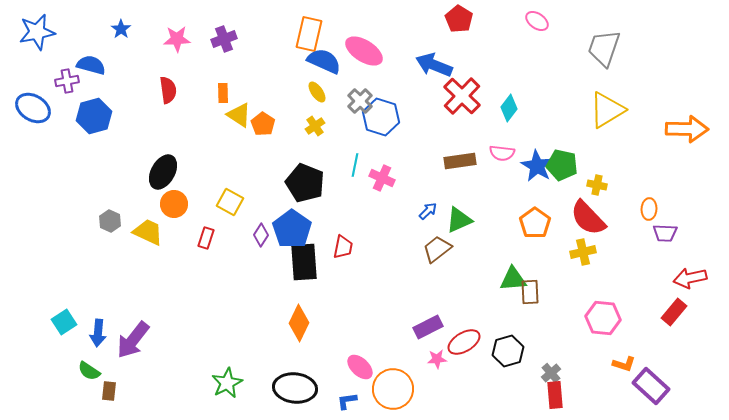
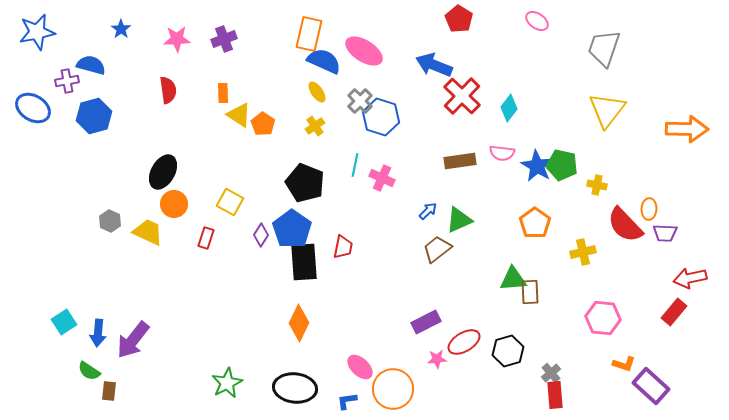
yellow triangle at (607, 110): rotated 21 degrees counterclockwise
red semicircle at (588, 218): moved 37 px right, 7 px down
purple rectangle at (428, 327): moved 2 px left, 5 px up
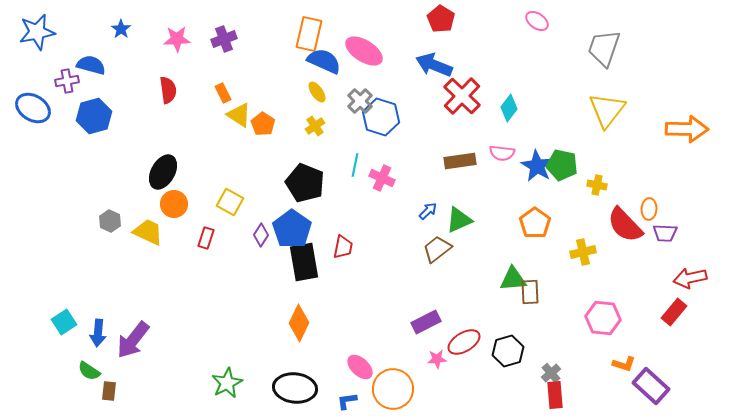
red pentagon at (459, 19): moved 18 px left
orange rectangle at (223, 93): rotated 24 degrees counterclockwise
black rectangle at (304, 262): rotated 6 degrees counterclockwise
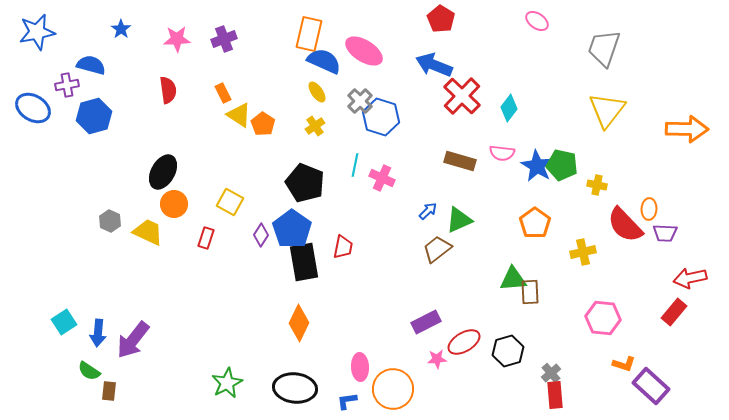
purple cross at (67, 81): moved 4 px down
brown rectangle at (460, 161): rotated 24 degrees clockwise
pink ellipse at (360, 367): rotated 44 degrees clockwise
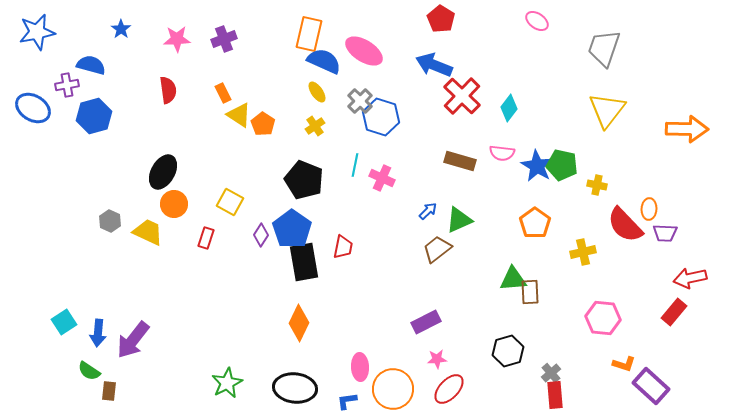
black pentagon at (305, 183): moved 1 px left, 3 px up
red ellipse at (464, 342): moved 15 px left, 47 px down; rotated 16 degrees counterclockwise
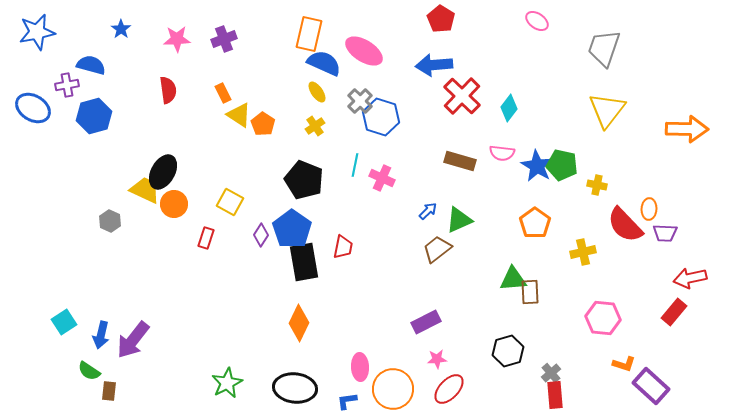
blue semicircle at (324, 61): moved 2 px down
blue arrow at (434, 65): rotated 27 degrees counterclockwise
yellow trapezoid at (148, 232): moved 3 px left, 42 px up
blue arrow at (98, 333): moved 3 px right, 2 px down; rotated 8 degrees clockwise
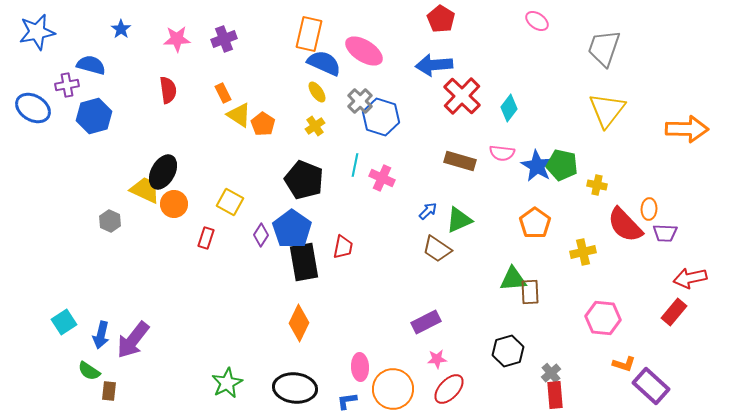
brown trapezoid at (437, 249): rotated 108 degrees counterclockwise
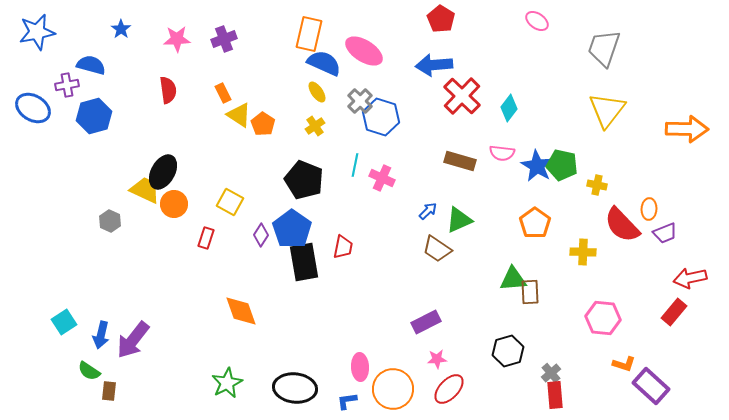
red semicircle at (625, 225): moved 3 px left
purple trapezoid at (665, 233): rotated 25 degrees counterclockwise
yellow cross at (583, 252): rotated 15 degrees clockwise
orange diamond at (299, 323): moved 58 px left, 12 px up; rotated 45 degrees counterclockwise
